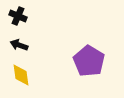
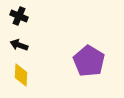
black cross: moved 1 px right
yellow diamond: rotated 10 degrees clockwise
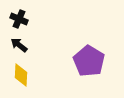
black cross: moved 3 px down
black arrow: rotated 18 degrees clockwise
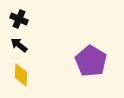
purple pentagon: moved 2 px right
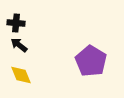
black cross: moved 3 px left, 4 px down; rotated 18 degrees counterclockwise
yellow diamond: rotated 25 degrees counterclockwise
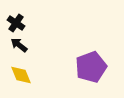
black cross: rotated 30 degrees clockwise
purple pentagon: moved 6 px down; rotated 20 degrees clockwise
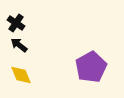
purple pentagon: rotated 8 degrees counterclockwise
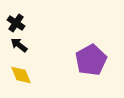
purple pentagon: moved 7 px up
